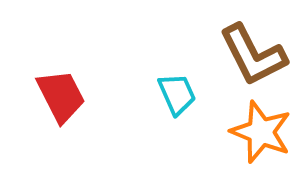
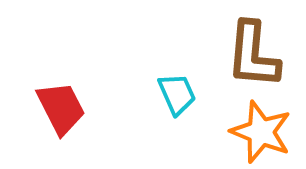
brown L-shape: rotated 32 degrees clockwise
red trapezoid: moved 12 px down
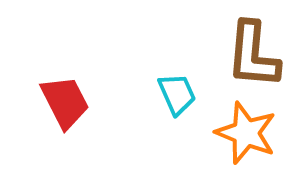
red trapezoid: moved 4 px right, 6 px up
orange star: moved 15 px left, 1 px down
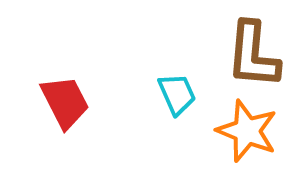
orange star: moved 1 px right, 2 px up
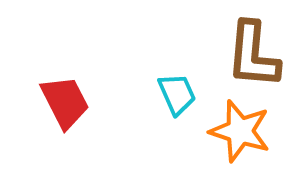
orange star: moved 7 px left; rotated 4 degrees counterclockwise
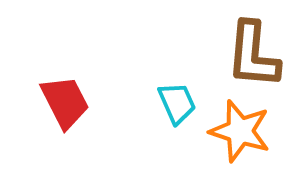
cyan trapezoid: moved 9 px down
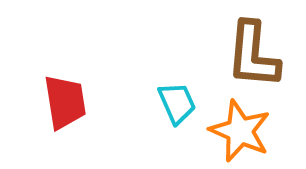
red trapezoid: rotated 18 degrees clockwise
orange star: rotated 6 degrees clockwise
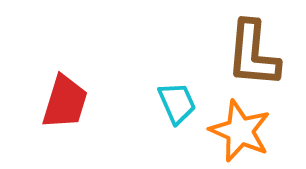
brown L-shape: moved 1 px up
red trapezoid: rotated 26 degrees clockwise
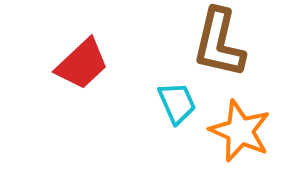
brown L-shape: moved 34 px left, 11 px up; rotated 8 degrees clockwise
red trapezoid: moved 17 px right, 38 px up; rotated 30 degrees clockwise
